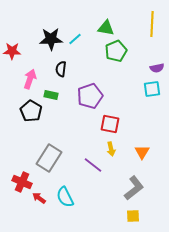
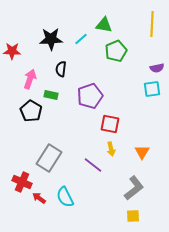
green triangle: moved 2 px left, 3 px up
cyan line: moved 6 px right
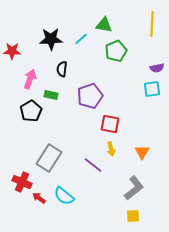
black semicircle: moved 1 px right
black pentagon: rotated 10 degrees clockwise
cyan semicircle: moved 1 px left, 1 px up; rotated 25 degrees counterclockwise
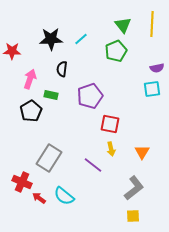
green triangle: moved 19 px right; rotated 42 degrees clockwise
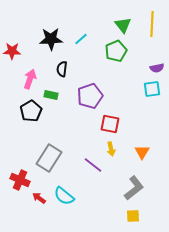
red cross: moved 2 px left, 2 px up
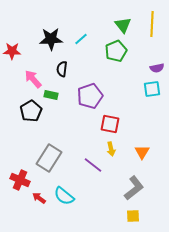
pink arrow: moved 3 px right; rotated 60 degrees counterclockwise
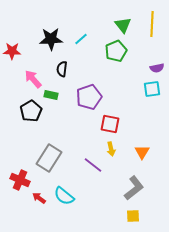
purple pentagon: moved 1 px left, 1 px down
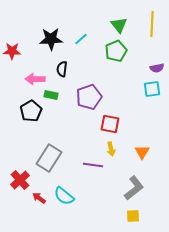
green triangle: moved 4 px left
pink arrow: moved 2 px right; rotated 48 degrees counterclockwise
purple line: rotated 30 degrees counterclockwise
red cross: rotated 24 degrees clockwise
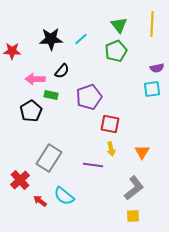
black semicircle: moved 2 px down; rotated 147 degrees counterclockwise
red arrow: moved 1 px right, 3 px down
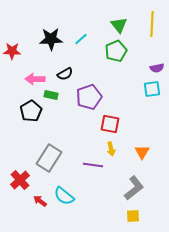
black semicircle: moved 3 px right, 3 px down; rotated 21 degrees clockwise
